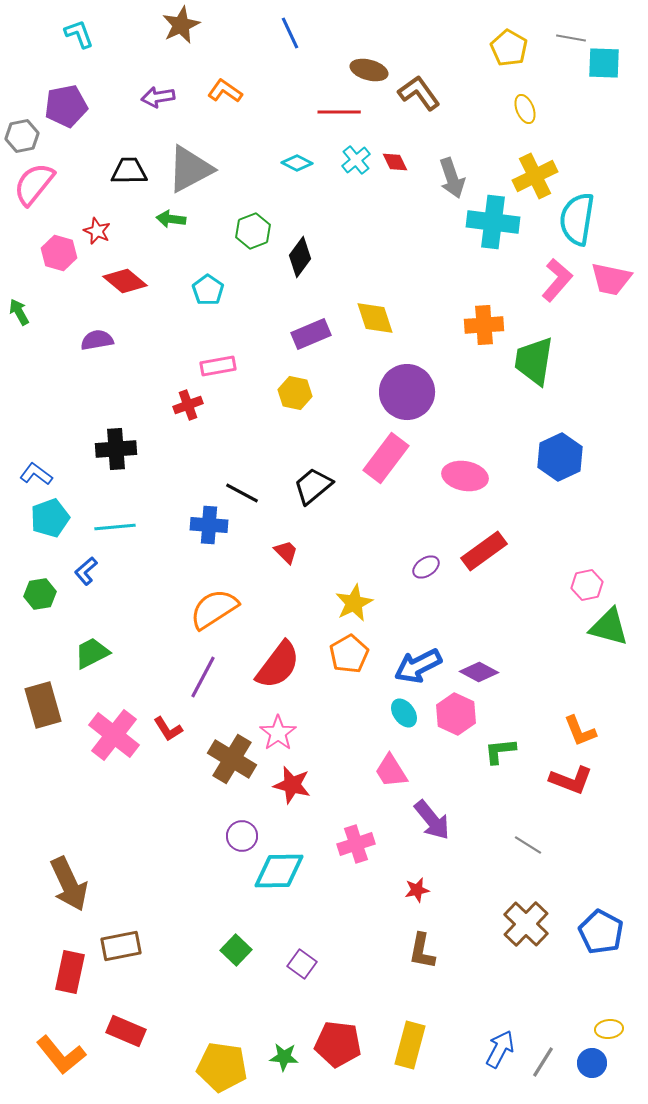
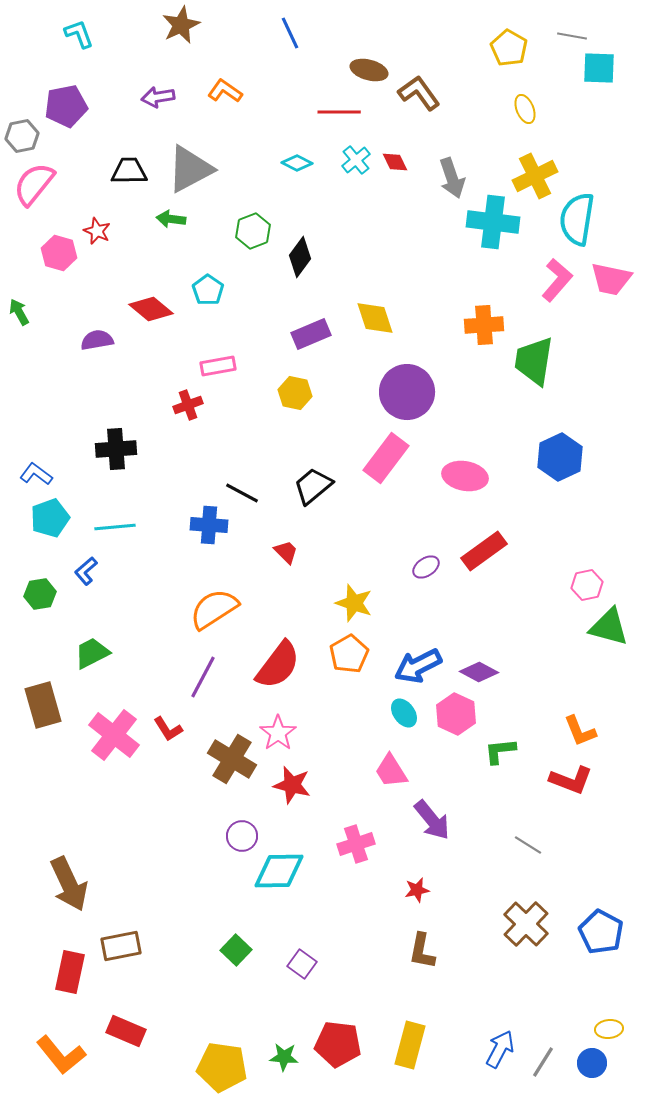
gray line at (571, 38): moved 1 px right, 2 px up
cyan square at (604, 63): moved 5 px left, 5 px down
red diamond at (125, 281): moved 26 px right, 28 px down
yellow star at (354, 603): rotated 27 degrees counterclockwise
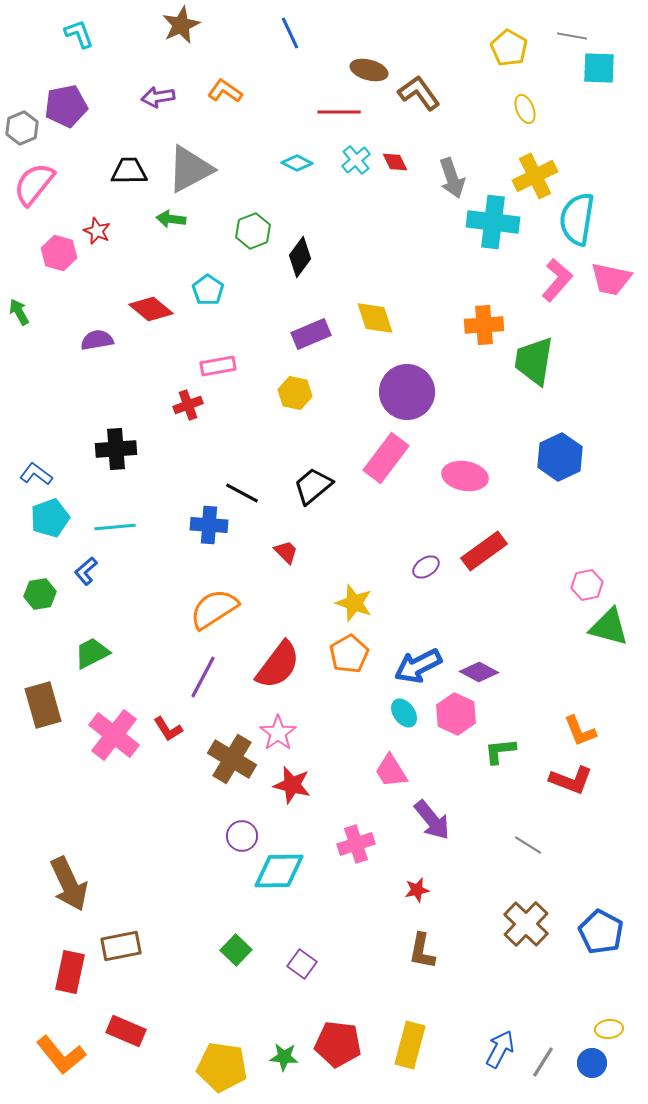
gray hexagon at (22, 136): moved 8 px up; rotated 12 degrees counterclockwise
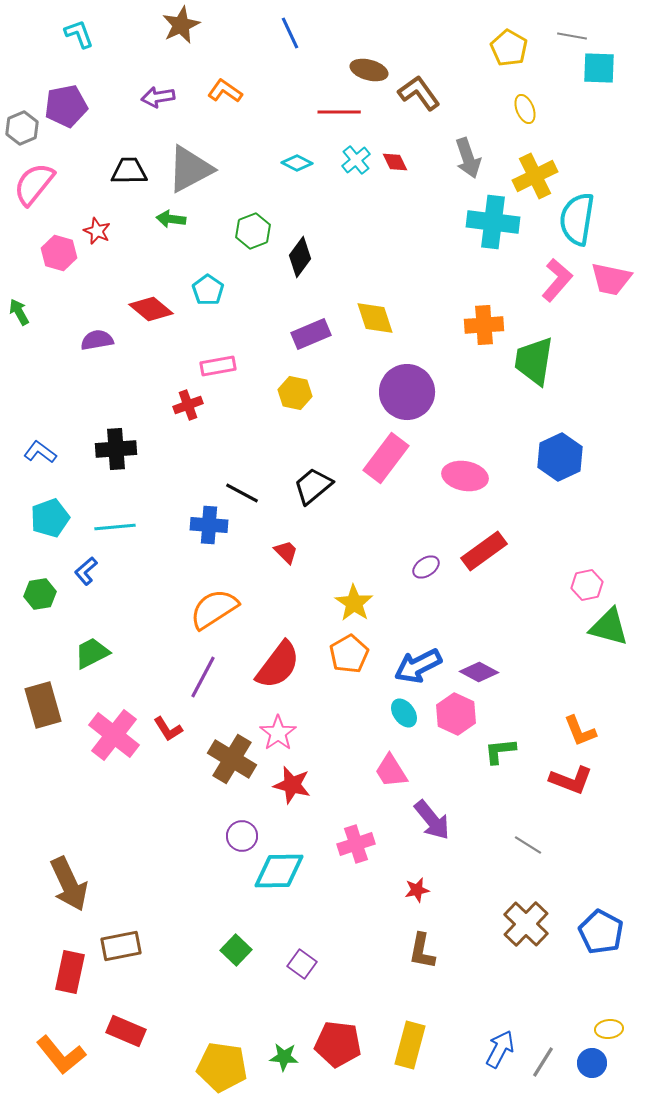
gray arrow at (452, 178): moved 16 px right, 20 px up
blue L-shape at (36, 474): moved 4 px right, 22 px up
yellow star at (354, 603): rotated 15 degrees clockwise
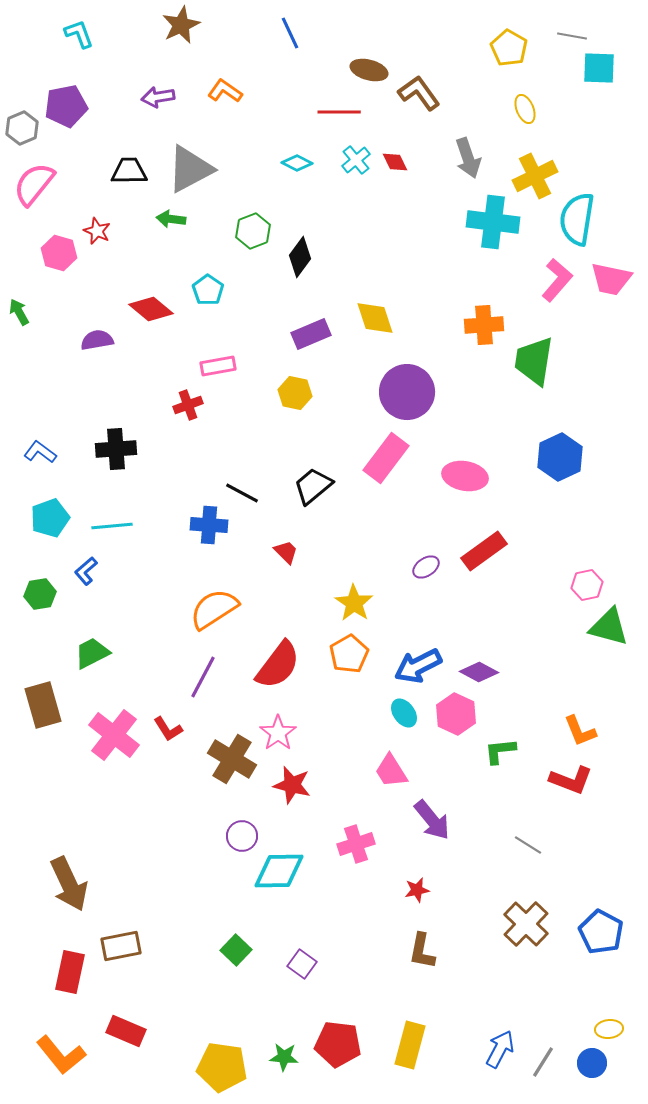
cyan line at (115, 527): moved 3 px left, 1 px up
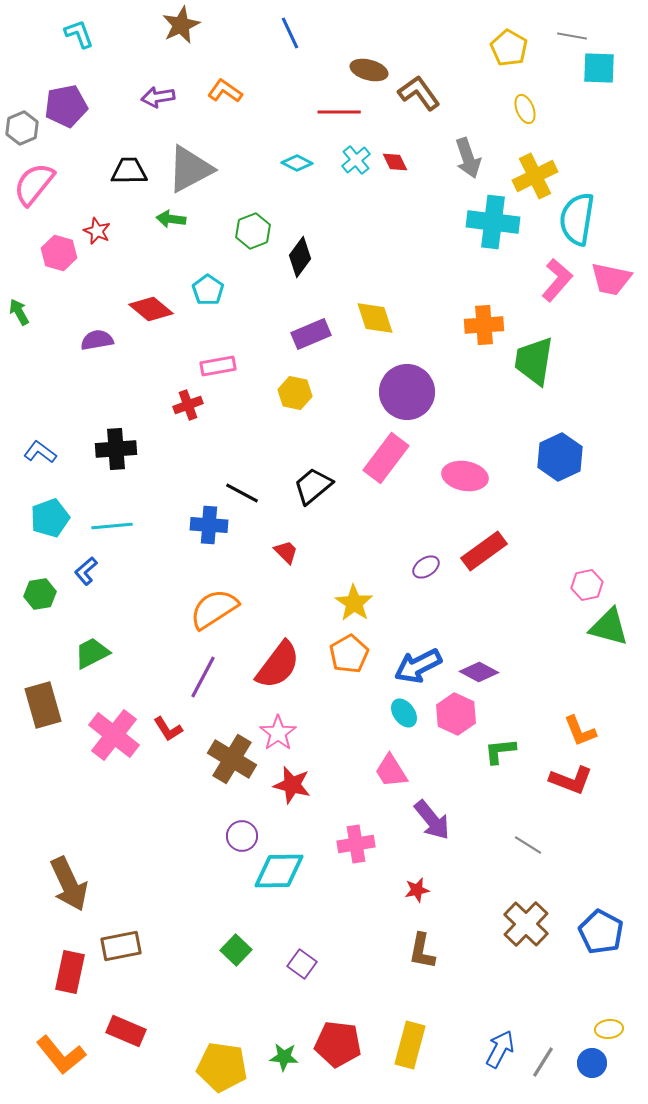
pink cross at (356, 844): rotated 9 degrees clockwise
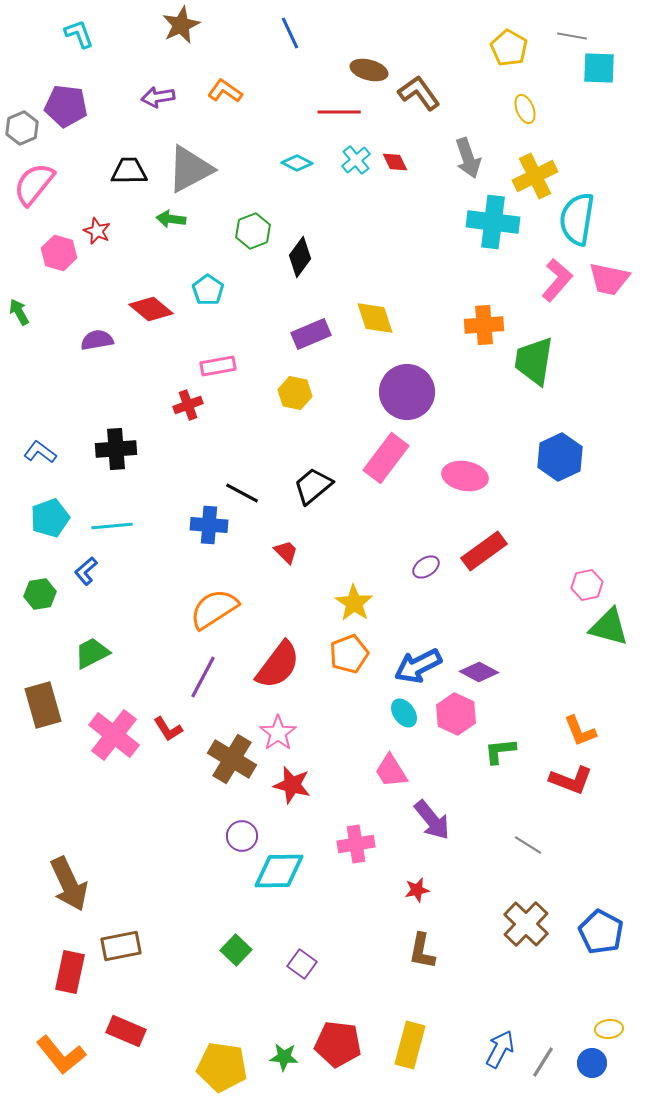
purple pentagon at (66, 106): rotated 18 degrees clockwise
pink trapezoid at (611, 279): moved 2 px left
orange pentagon at (349, 654): rotated 9 degrees clockwise
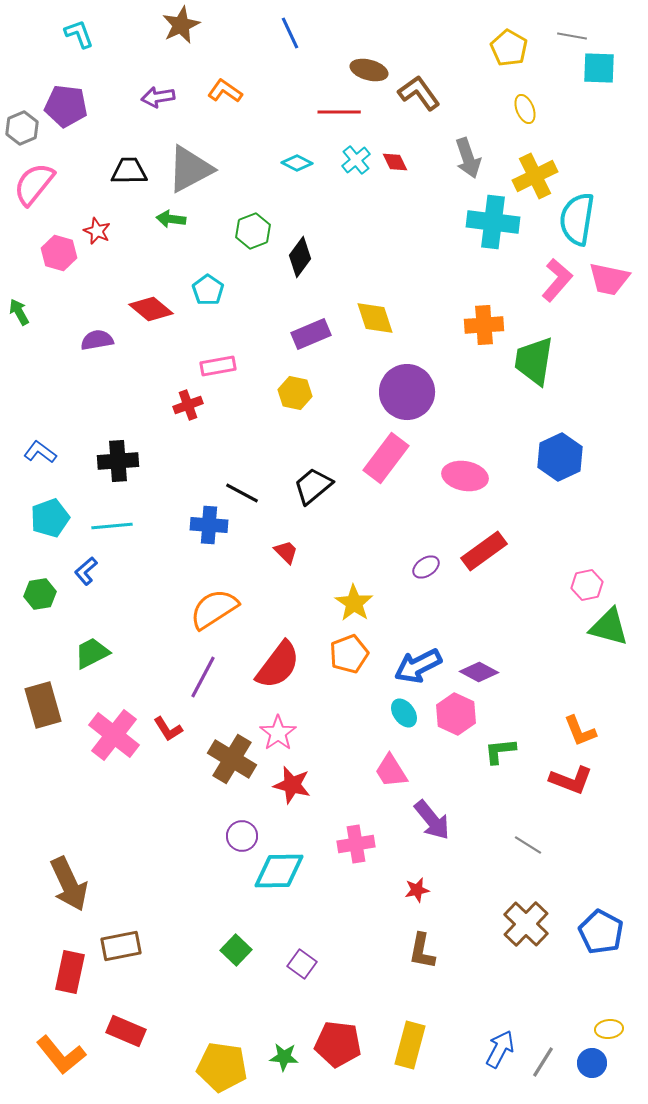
black cross at (116, 449): moved 2 px right, 12 px down
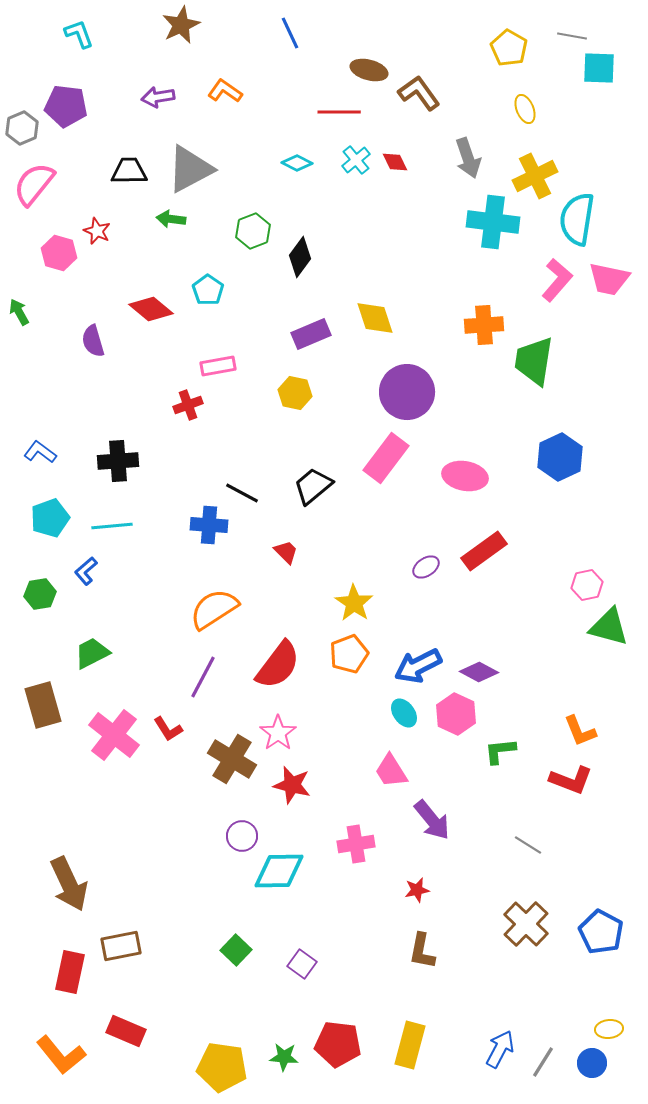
purple semicircle at (97, 340): moved 4 px left, 1 px down; rotated 96 degrees counterclockwise
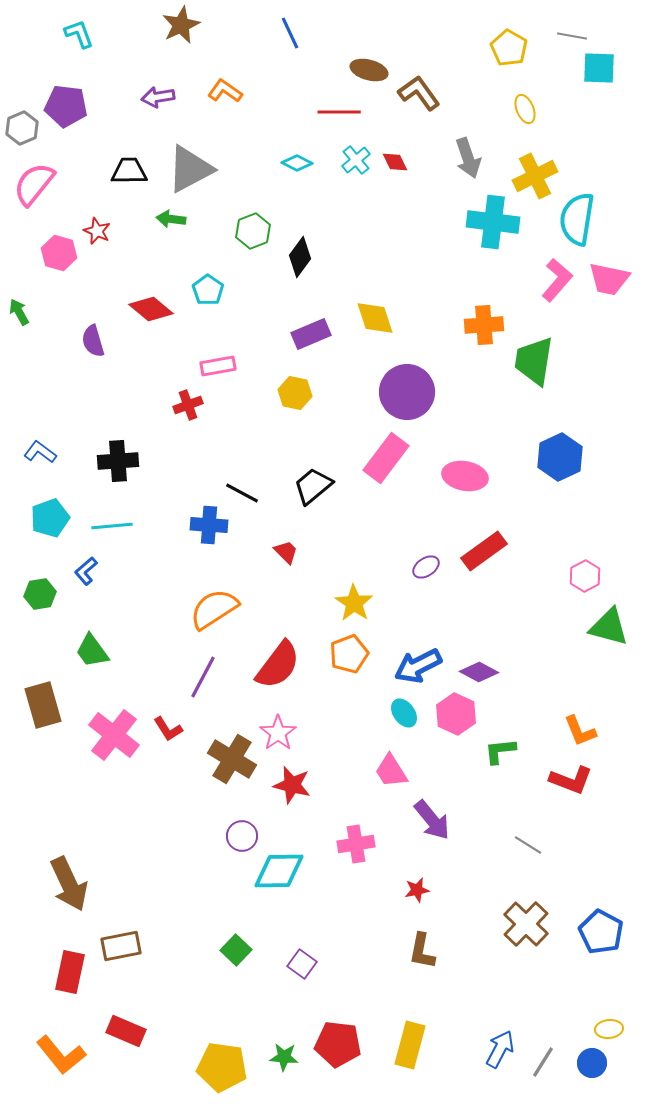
pink hexagon at (587, 585): moved 2 px left, 9 px up; rotated 16 degrees counterclockwise
green trapezoid at (92, 653): moved 2 px up; rotated 99 degrees counterclockwise
